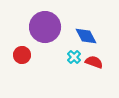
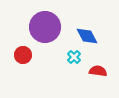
blue diamond: moved 1 px right
red circle: moved 1 px right
red semicircle: moved 4 px right, 9 px down; rotated 12 degrees counterclockwise
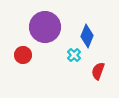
blue diamond: rotated 50 degrees clockwise
cyan cross: moved 2 px up
red semicircle: rotated 78 degrees counterclockwise
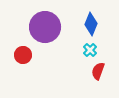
blue diamond: moved 4 px right, 12 px up
cyan cross: moved 16 px right, 5 px up
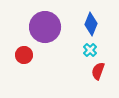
red circle: moved 1 px right
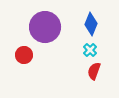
red semicircle: moved 4 px left
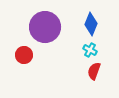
cyan cross: rotated 16 degrees counterclockwise
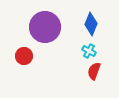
cyan cross: moved 1 px left, 1 px down
red circle: moved 1 px down
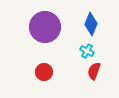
cyan cross: moved 2 px left
red circle: moved 20 px right, 16 px down
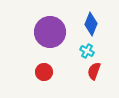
purple circle: moved 5 px right, 5 px down
